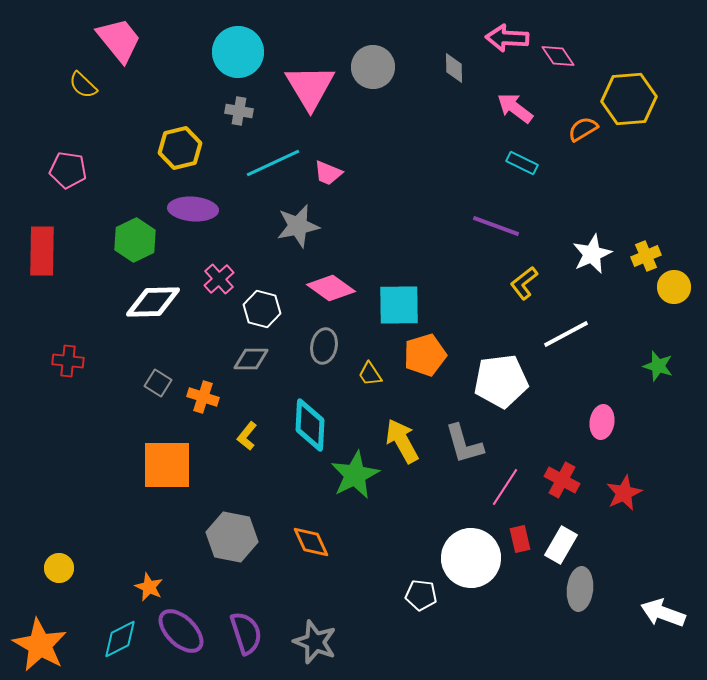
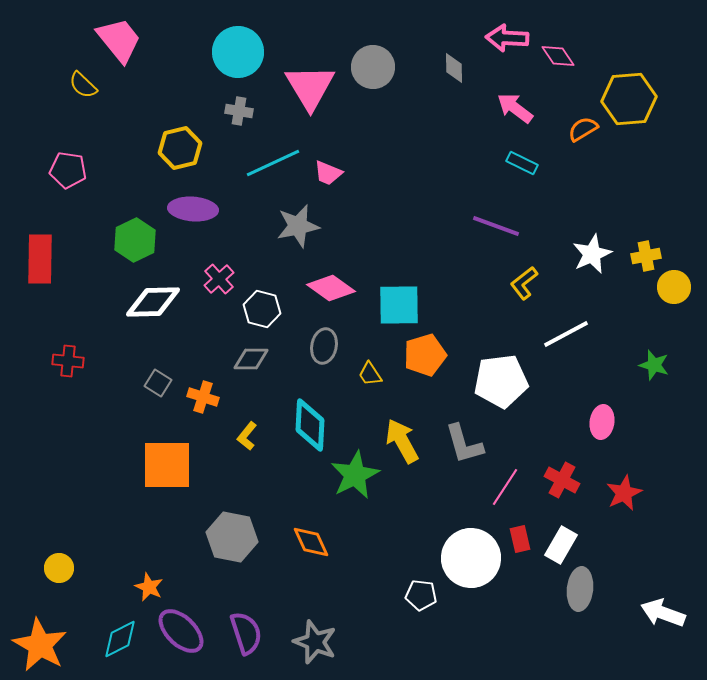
red rectangle at (42, 251): moved 2 px left, 8 px down
yellow cross at (646, 256): rotated 12 degrees clockwise
green star at (658, 366): moved 4 px left, 1 px up
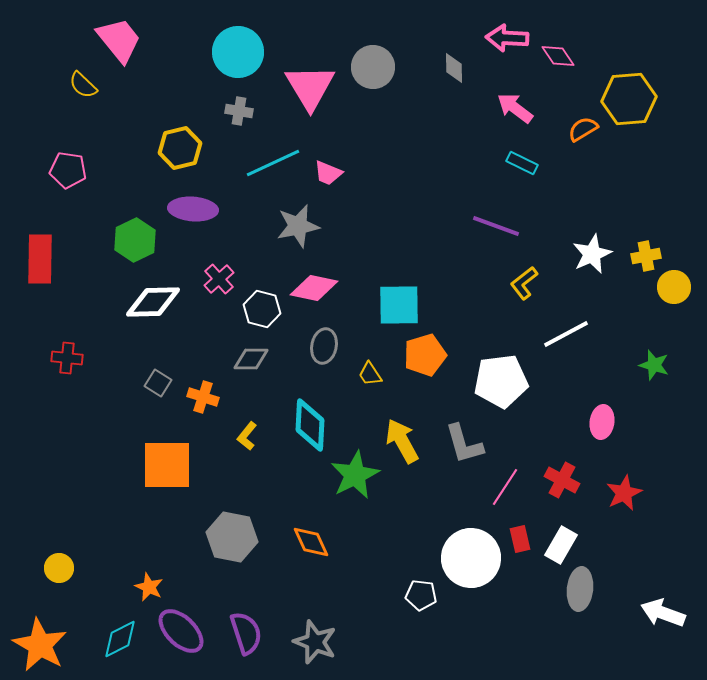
pink diamond at (331, 288): moved 17 px left; rotated 24 degrees counterclockwise
red cross at (68, 361): moved 1 px left, 3 px up
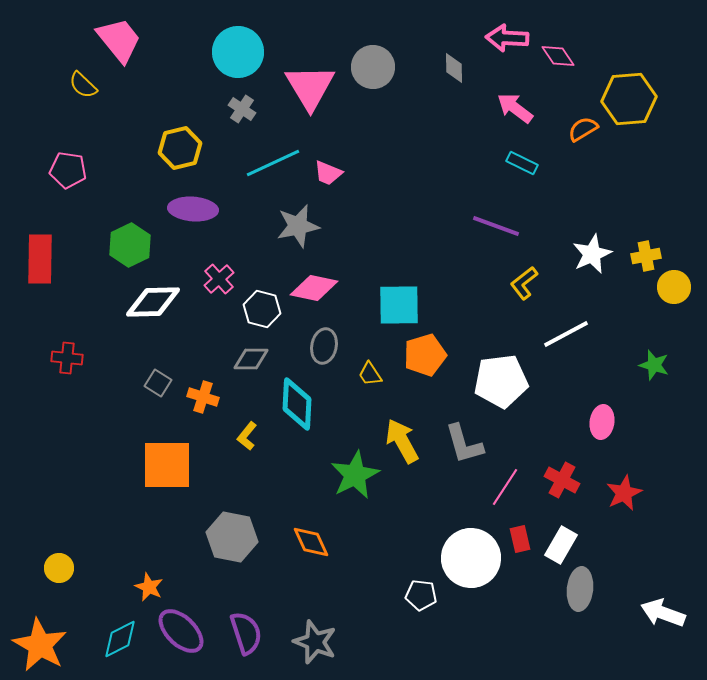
gray cross at (239, 111): moved 3 px right, 2 px up; rotated 24 degrees clockwise
green hexagon at (135, 240): moved 5 px left, 5 px down
cyan diamond at (310, 425): moved 13 px left, 21 px up
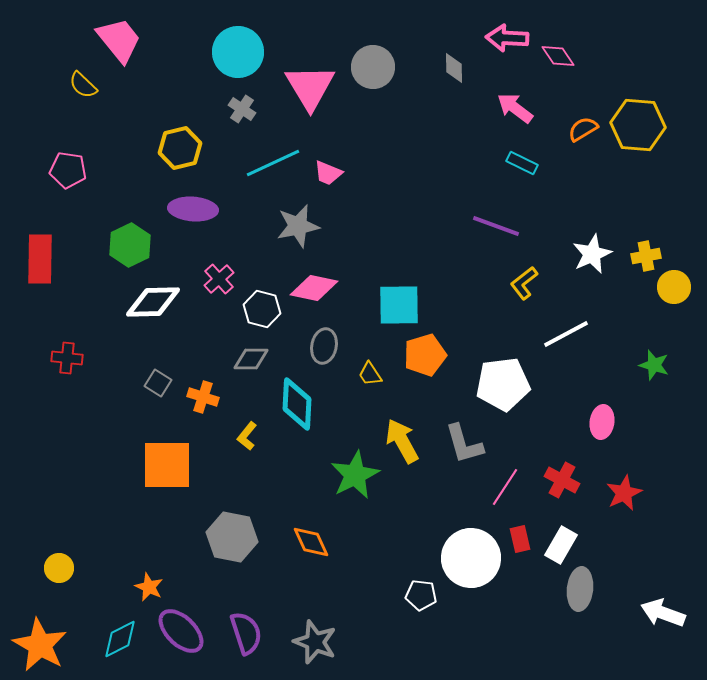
yellow hexagon at (629, 99): moved 9 px right, 26 px down; rotated 10 degrees clockwise
white pentagon at (501, 381): moved 2 px right, 3 px down
